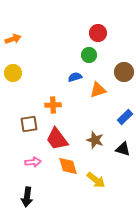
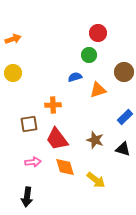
orange diamond: moved 3 px left, 1 px down
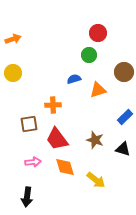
blue semicircle: moved 1 px left, 2 px down
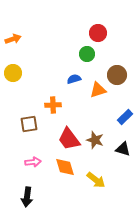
green circle: moved 2 px left, 1 px up
brown circle: moved 7 px left, 3 px down
red trapezoid: moved 12 px right
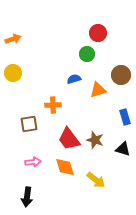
brown circle: moved 4 px right
blue rectangle: rotated 63 degrees counterclockwise
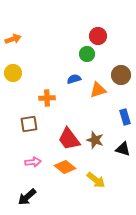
red circle: moved 3 px down
orange cross: moved 6 px left, 7 px up
orange diamond: rotated 35 degrees counterclockwise
black arrow: rotated 42 degrees clockwise
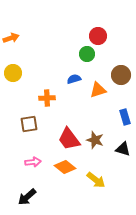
orange arrow: moved 2 px left, 1 px up
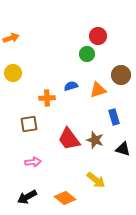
blue semicircle: moved 3 px left, 7 px down
blue rectangle: moved 11 px left
orange diamond: moved 31 px down
black arrow: rotated 12 degrees clockwise
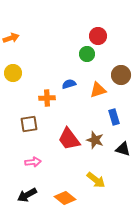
blue semicircle: moved 2 px left, 2 px up
black arrow: moved 2 px up
